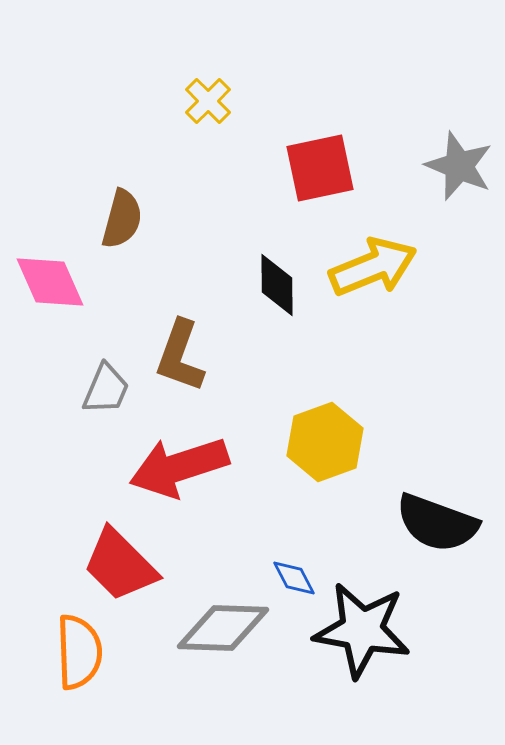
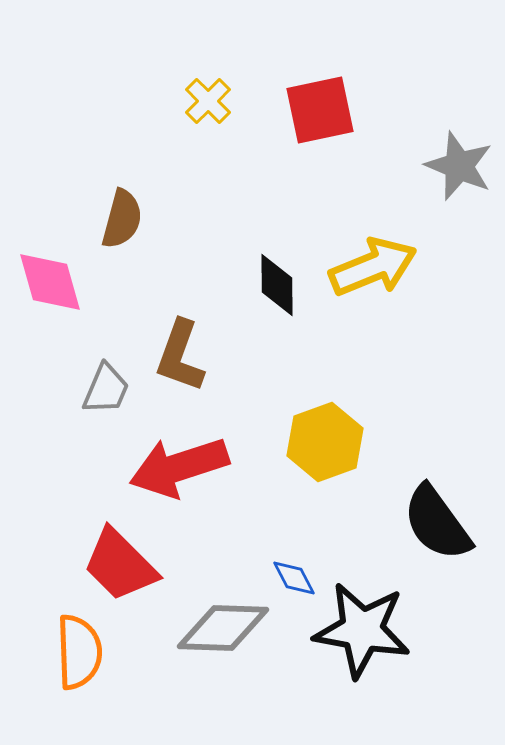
red square: moved 58 px up
pink diamond: rotated 8 degrees clockwise
black semicircle: rotated 34 degrees clockwise
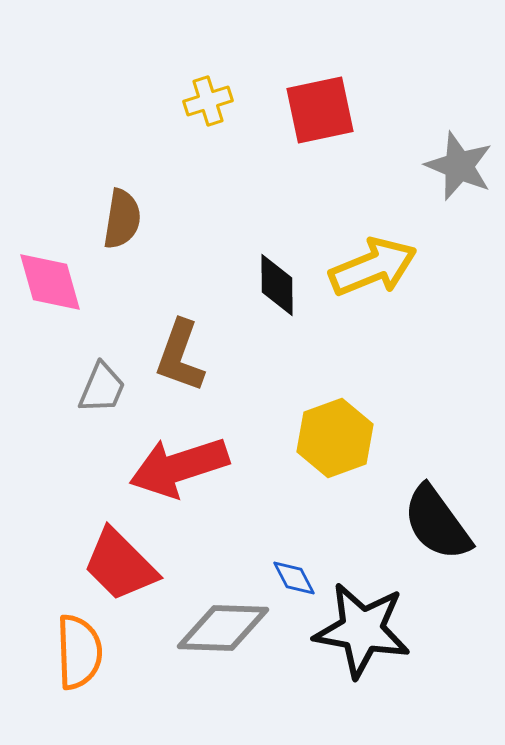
yellow cross: rotated 27 degrees clockwise
brown semicircle: rotated 6 degrees counterclockwise
gray trapezoid: moved 4 px left, 1 px up
yellow hexagon: moved 10 px right, 4 px up
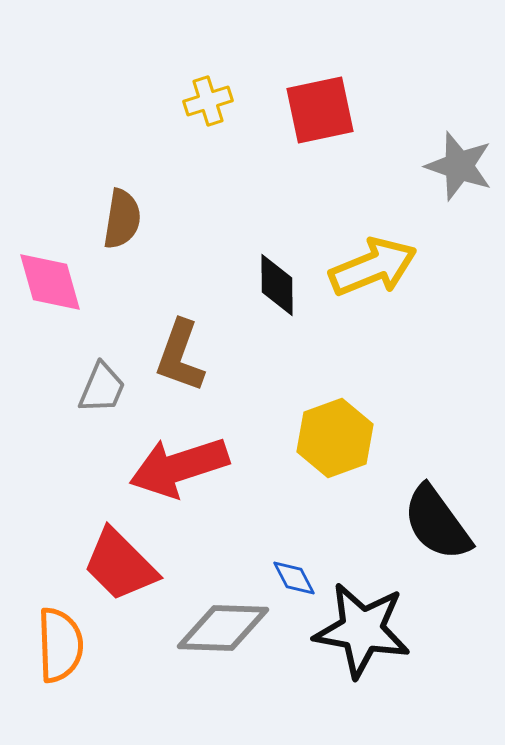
gray star: rotated 4 degrees counterclockwise
orange semicircle: moved 19 px left, 7 px up
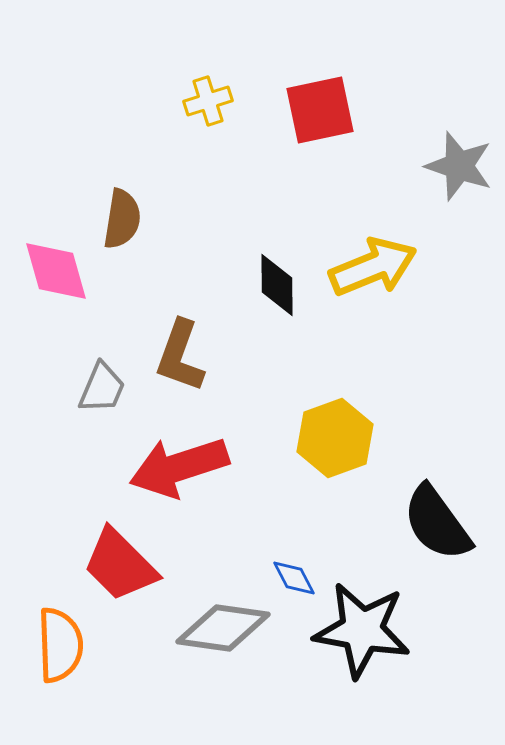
pink diamond: moved 6 px right, 11 px up
gray diamond: rotated 6 degrees clockwise
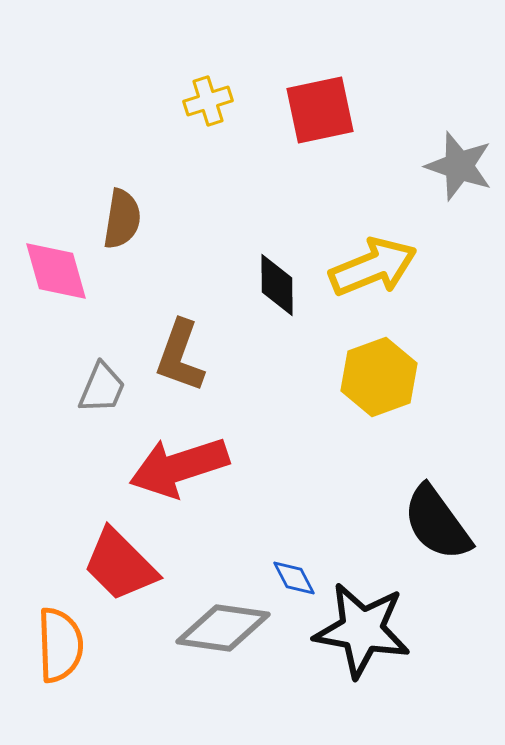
yellow hexagon: moved 44 px right, 61 px up
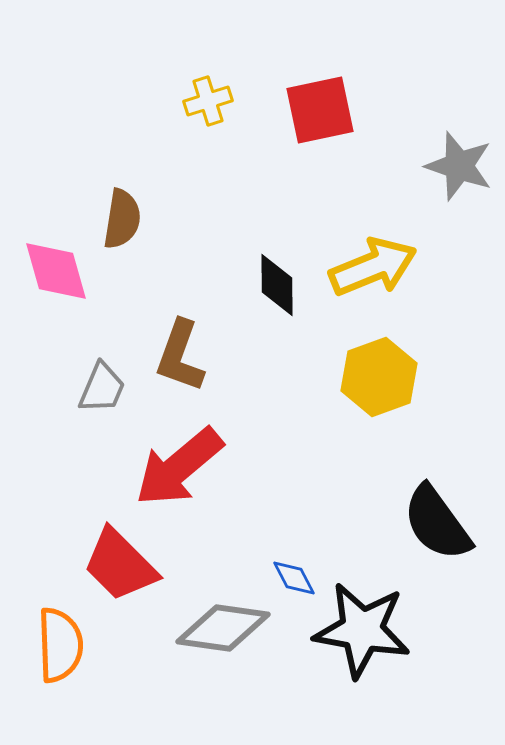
red arrow: rotated 22 degrees counterclockwise
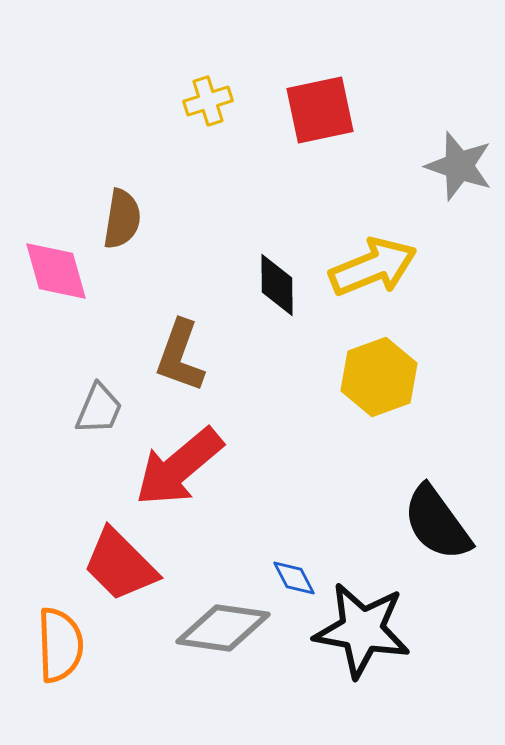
gray trapezoid: moved 3 px left, 21 px down
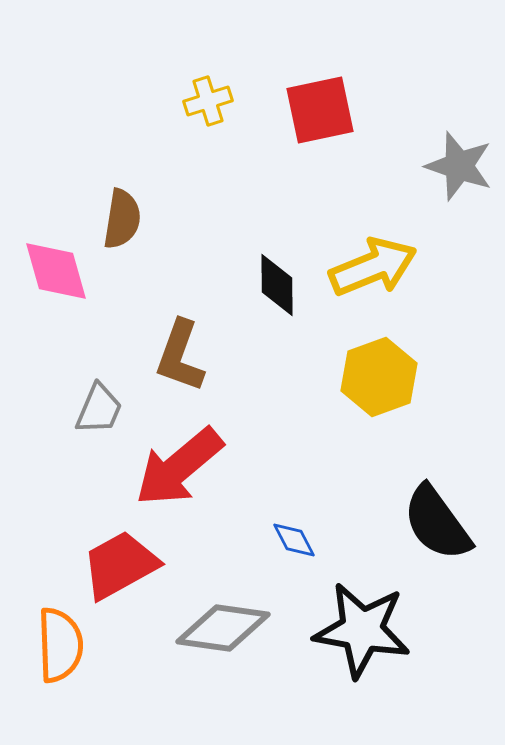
red trapezoid: rotated 106 degrees clockwise
blue diamond: moved 38 px up
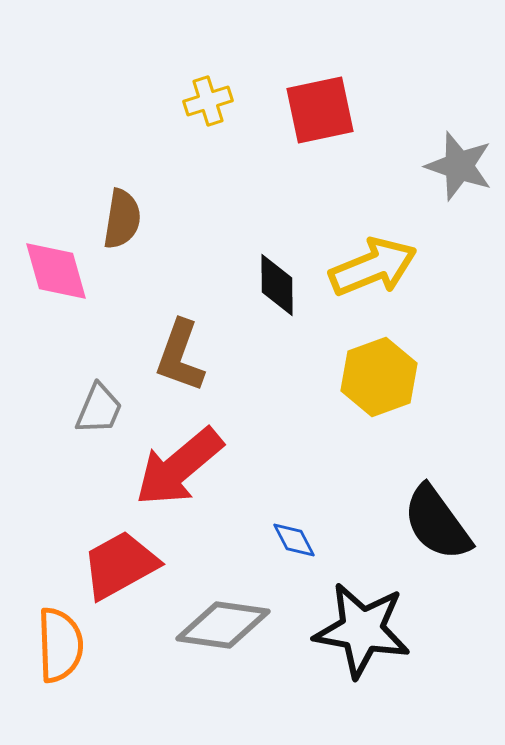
gray diamond: moved 3 px up
